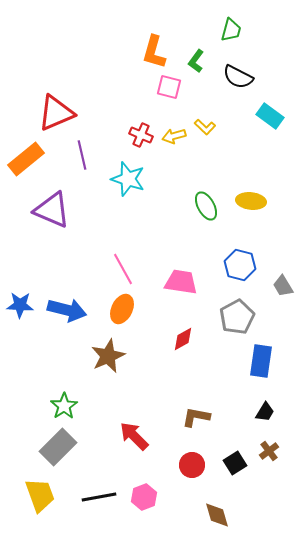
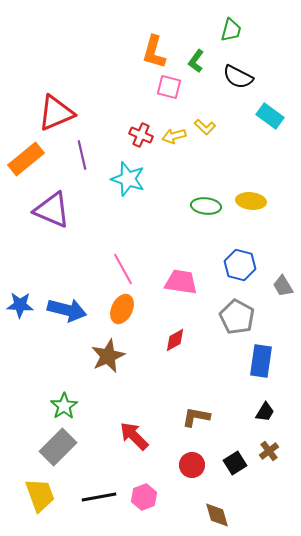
green ellipse: rotated 56 degrees counterclockwise
gray pentagon: rotated 16 degrees counterclockwise
red diamond: moved 8 px left, 1 px down
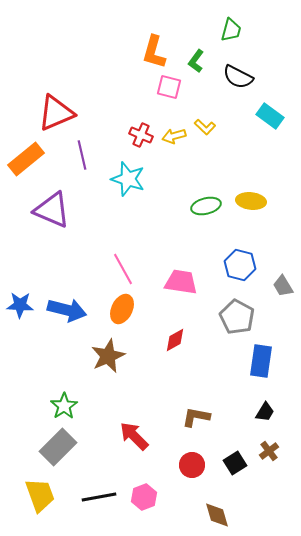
green ellipse: rotated 20 degrees counterclockwise
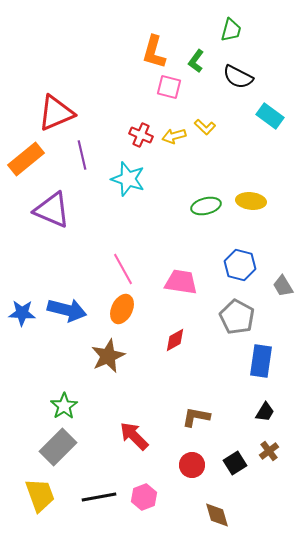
blue star: moved 2 px right, 8 px down
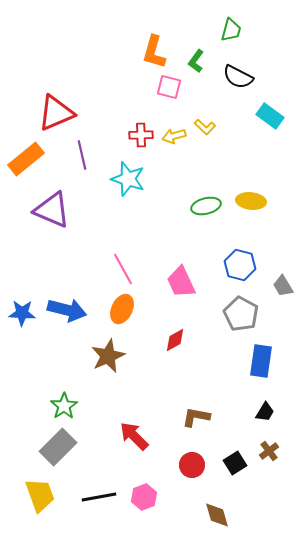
red cross: rotated 25 degrees counterclockwise
pink trapezoid: rotated 124 degrees counterclockwise
gray pentagon: moved 4 px right, 3 px up
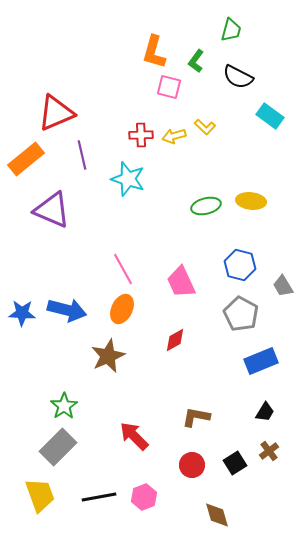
blue rectangle: rotated 60 degrees clockwise
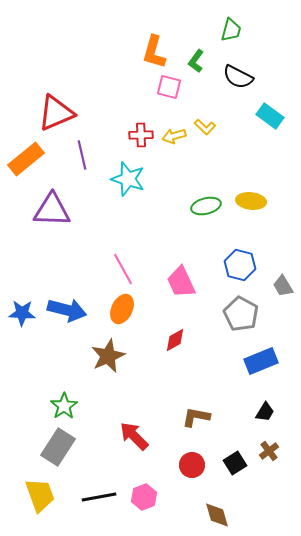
purple triangle: rotated 21 degrees counterclockwise
gray rectangle: rotated 12 degrees counterclockwise
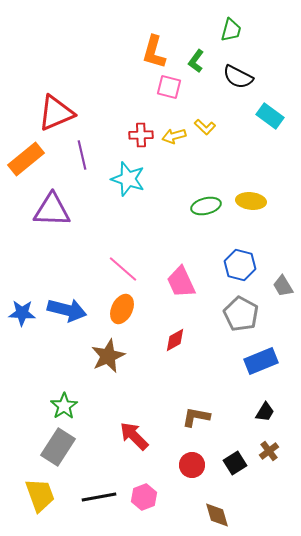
pink line: rotated 20 degrees counterclockwise
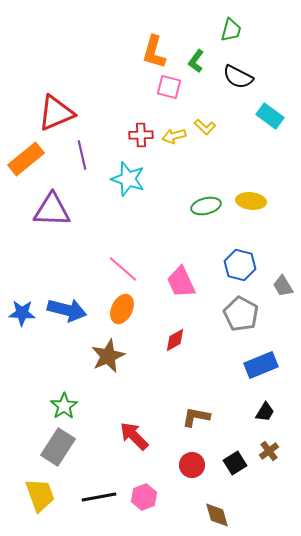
blue rectangle: moved 4 px down
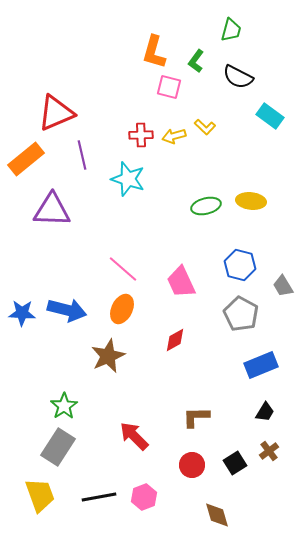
brown L-shape: rotated 12 degrees counterclockwise
